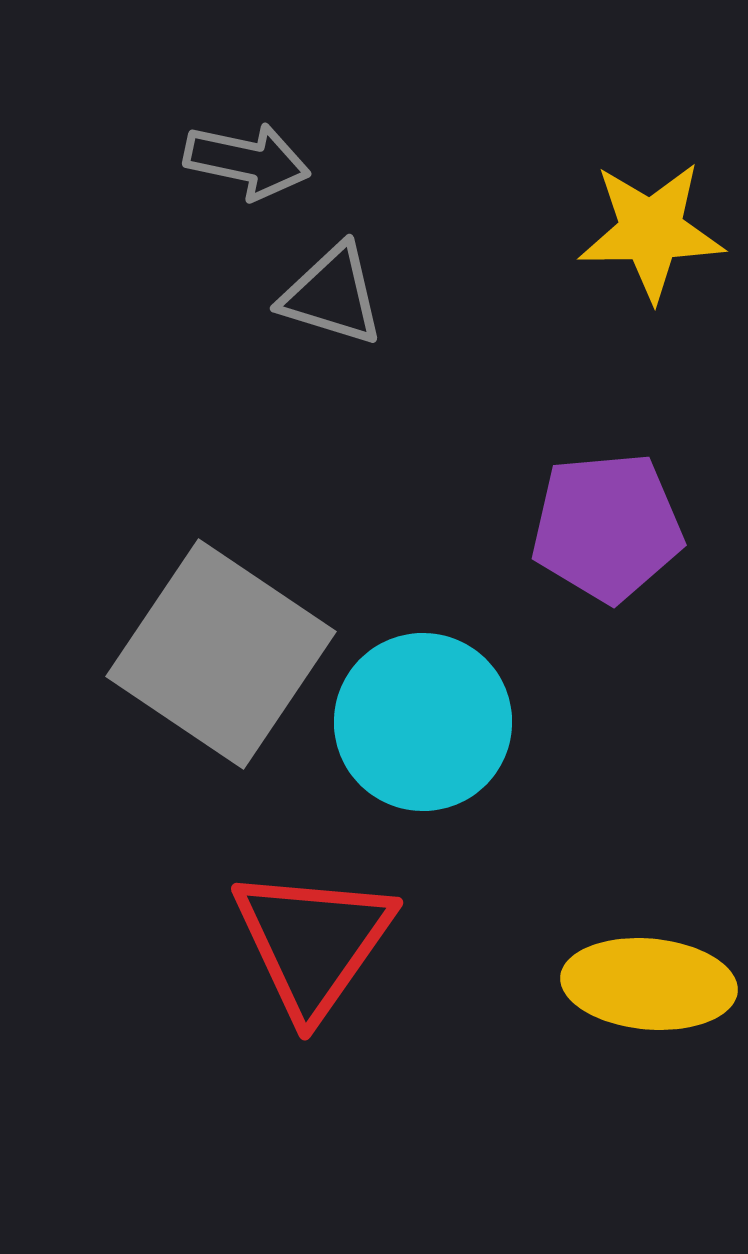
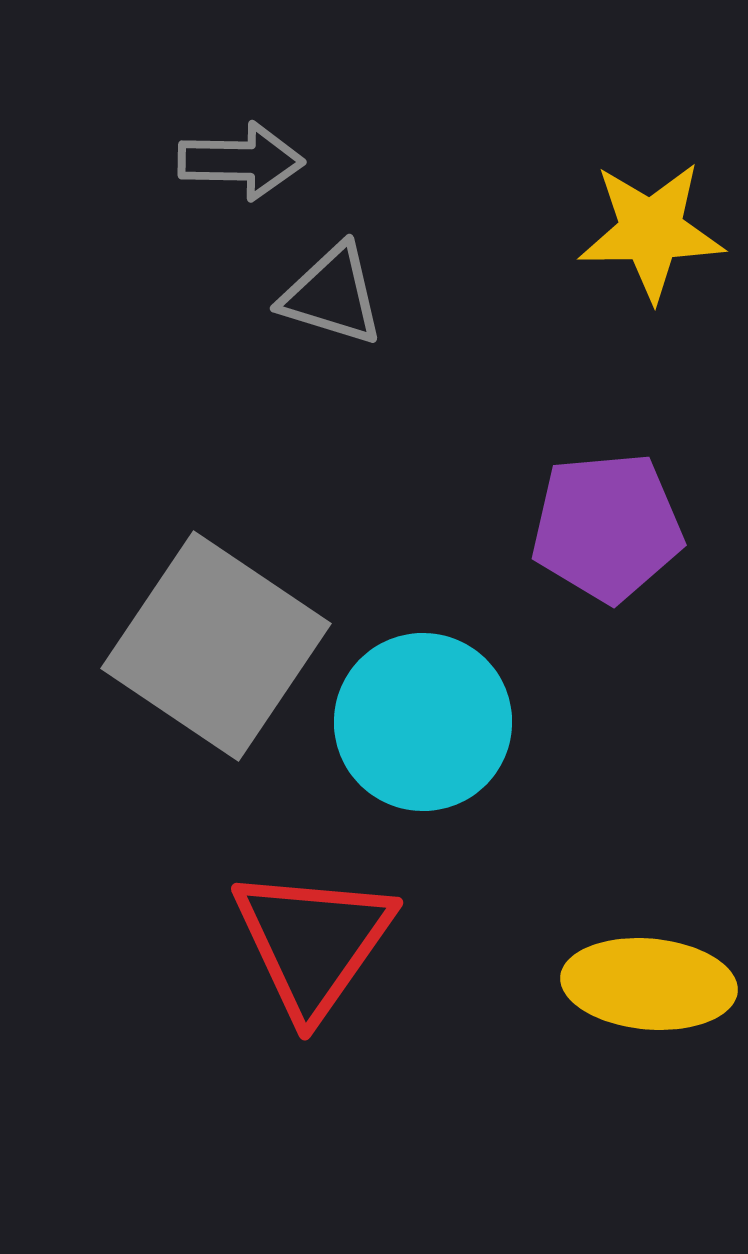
gray arrow: moved 6 px left; rotated 11 degrees counterclockwise
gray square: moved 5 px left, 8 px up
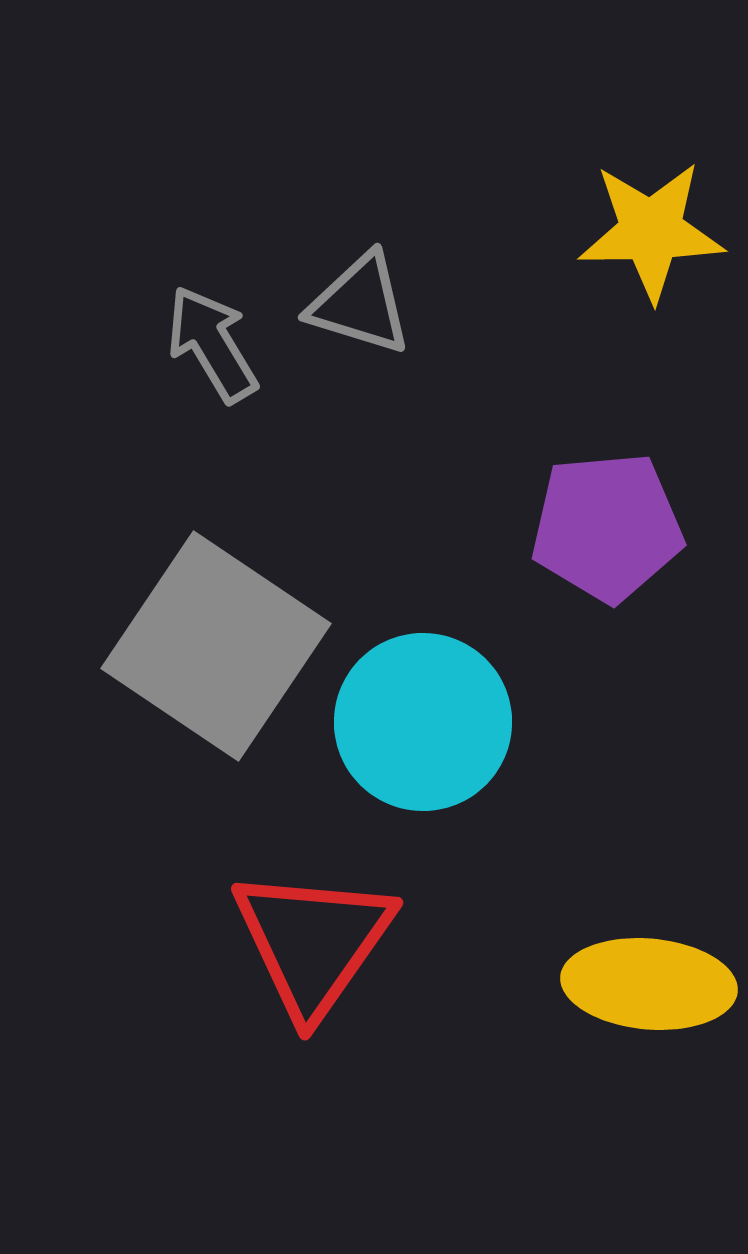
gray arrow: moved 29 px left, 183 px down; rotated 122 degrees counterclockwise
gray triangle: moved 28 px right, 9 px down
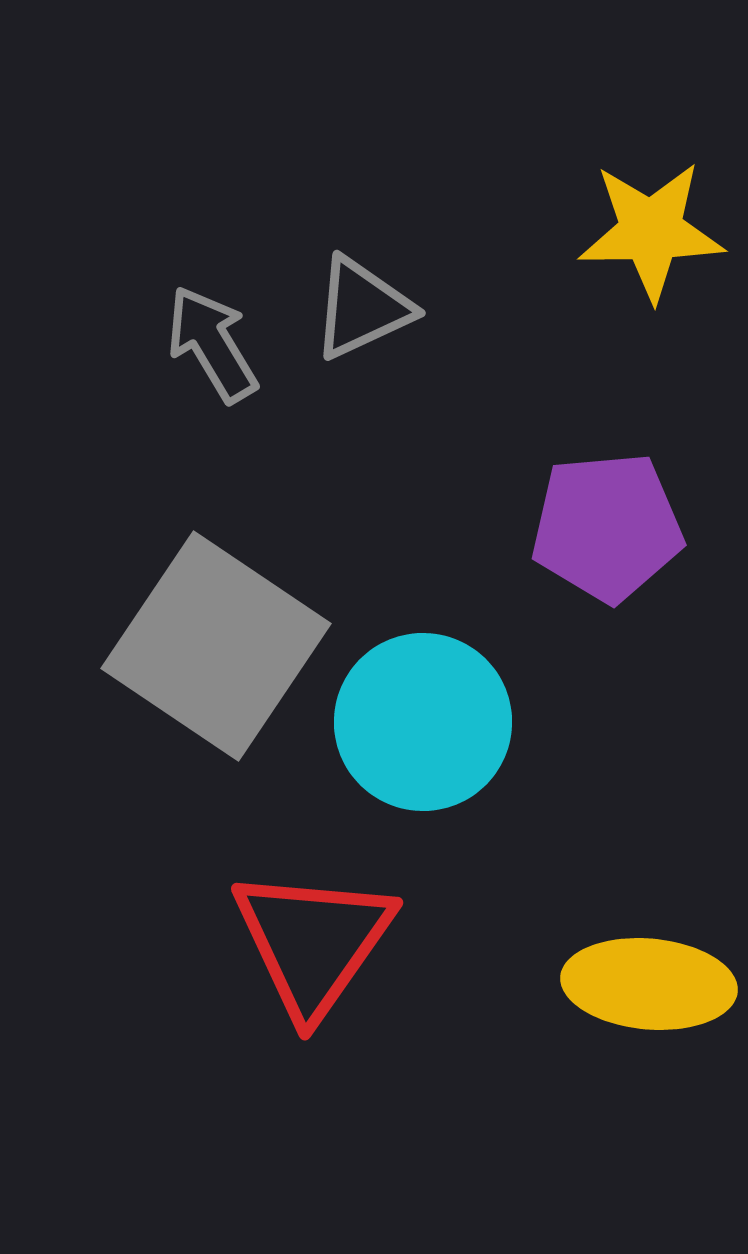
gray triangle: moved 2 px right, 4 px down; rotated 42 degrees counterclockwise
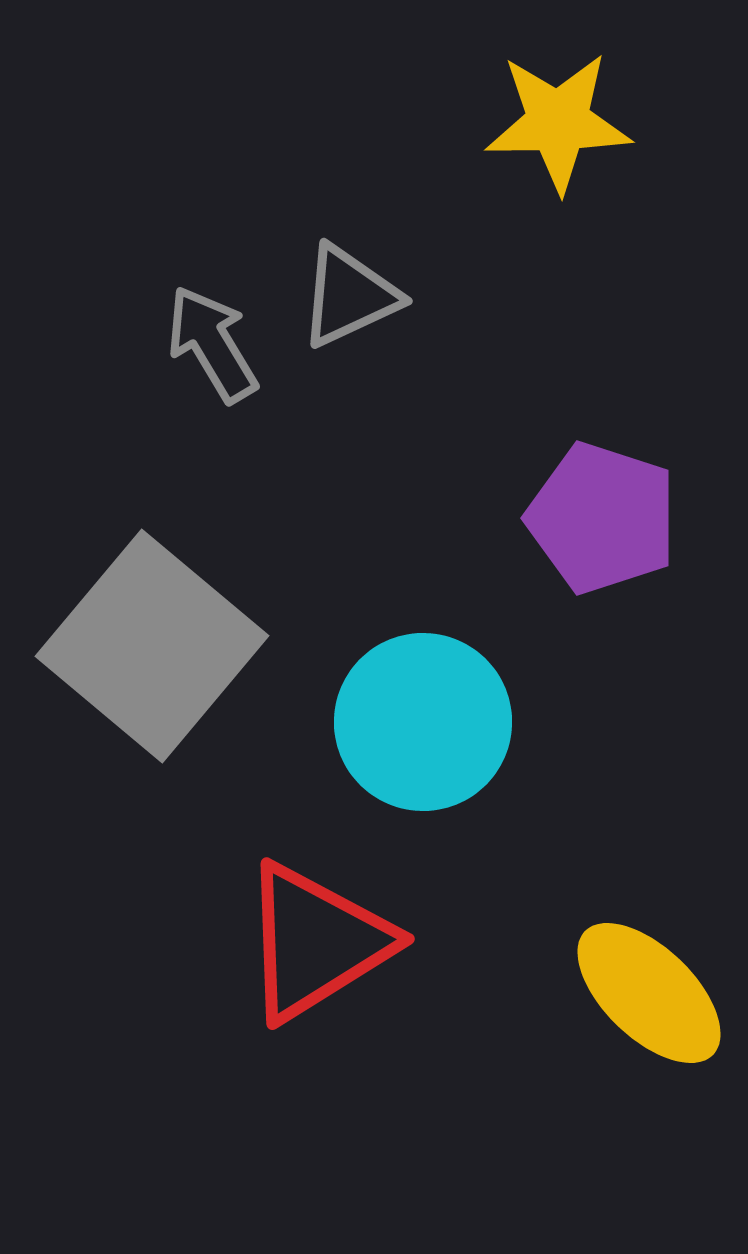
yellow star: moved 93 px left, 109 px up
gray triangle: moved 13 px left, 12 px up
purple pentagon: moved 5 px left, 9 px up; rotated 23 degrees clockwise
gray square: moved 64 px left; rotated 6 degrees clockwise
red triangle: moved 3 px right; rotated 23 degrees clockwise
yellow ellipse: moved 9 px down; rotated 39 degrees clockwise
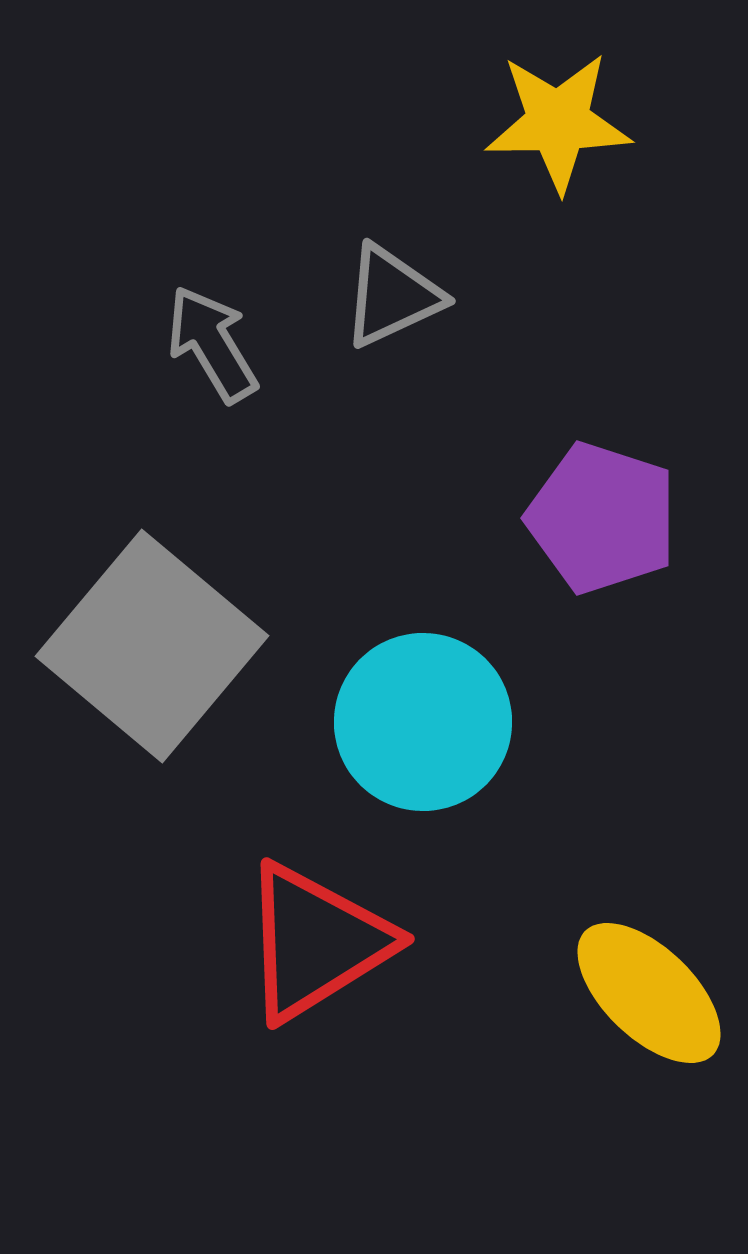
gray triangle: moved 43 px right
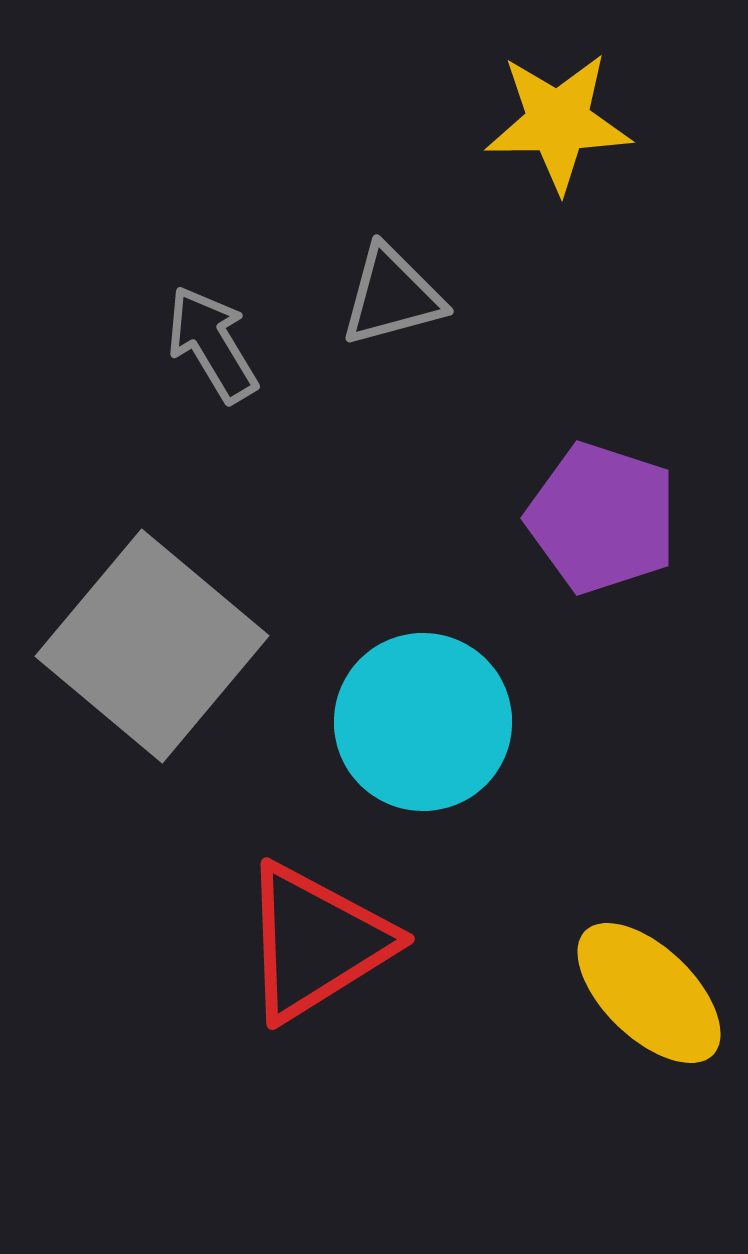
gray triangle: rotated 10 degrees clockwise
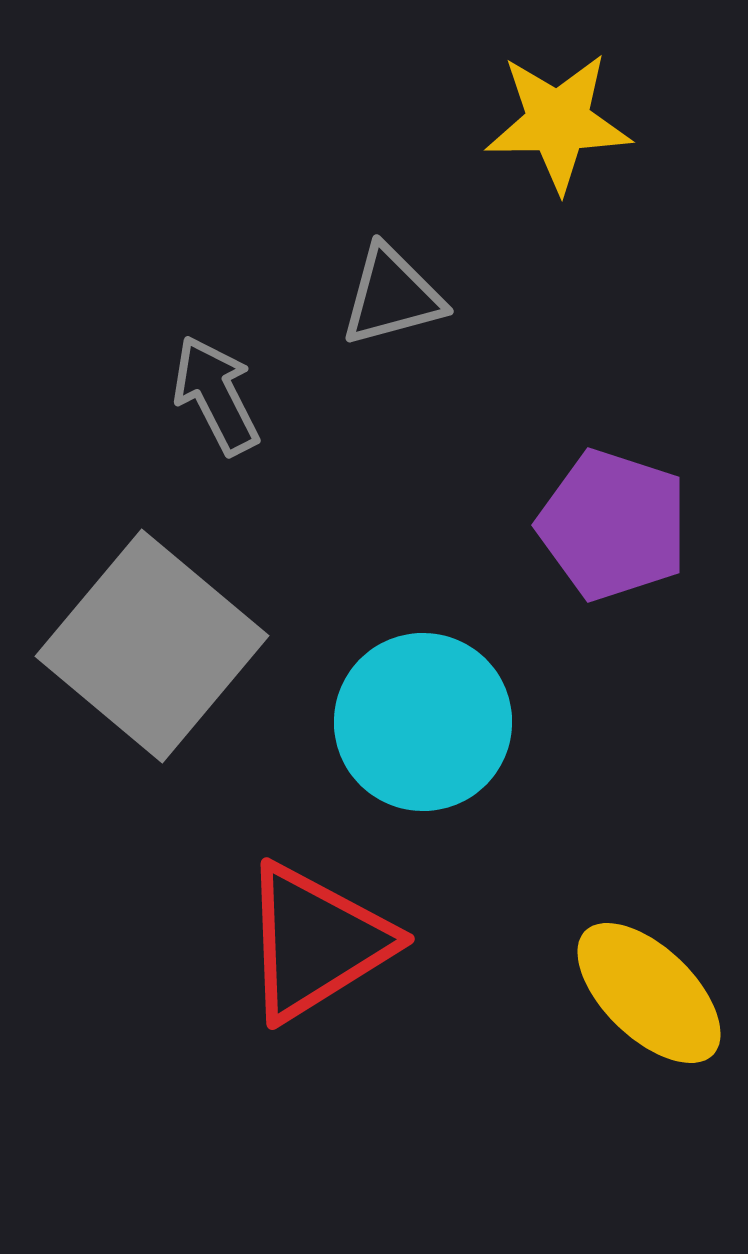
gray arrow: moved 4 px right, 51 px down; rotated 4 degrees clockwise
purple pentagon: moved 11 px right, 7 px down
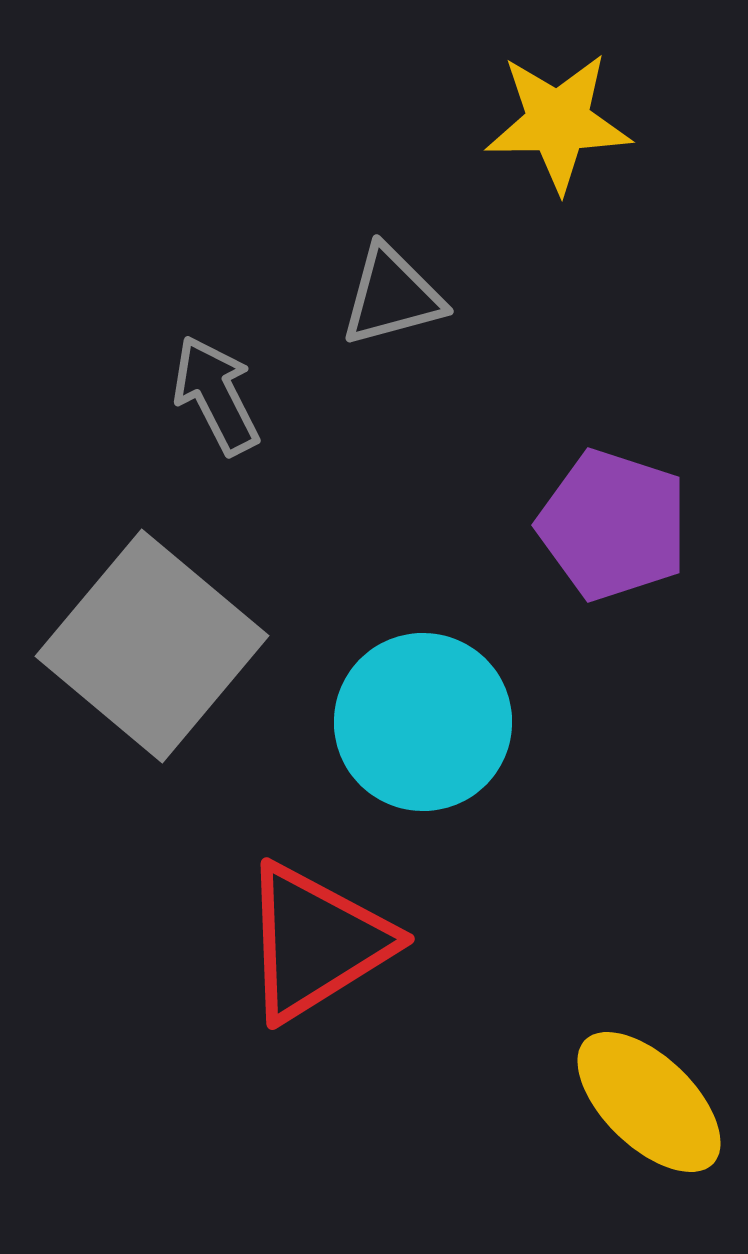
yellow ellipse: moved 109 px down
